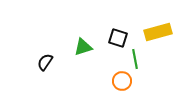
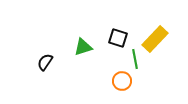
yellow rectangle: moved 3 px left, 7 px down; rotated 32 degrees counterclockwise
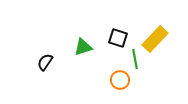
orange circle: moved 2 px left, 1 px up
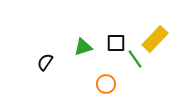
black square: moved 2 px left, 5 px down; rotated 18 degrees counterclockwise
green line: rotated 24 degrees counterclockwise
orange circle: moved 14 px left, 4 px down
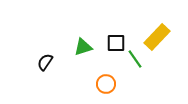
yellow rectangle: moved 2 px right, 2 px up
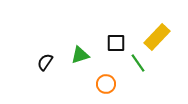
green triangle: moved 3 px left, 8 px down
green line: moved 3 px right, 4 px down
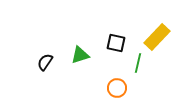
black square: rotated 12 degrees clockwise
green line: rotated 48 degrees clockwise
orange circle: moved 11 px right, 4 px down
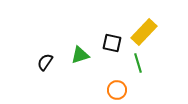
yellow rectangle: moved 13 px left, 5 px up
black square: moved 4 px left
green line: rotated 30 degrees counterclockwise
orange circle: moved 2 px down
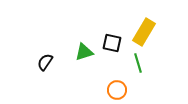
yellow rectangle: rotated 12 degrees counterclockwise
green triangle: moved 4 px right, 3 px up
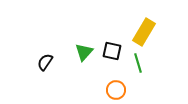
black square: moved 8 px down
green triangle: rotated 30 degrees counterclockwise
orange circle: moved 1 px left
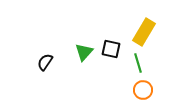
black square: moved 1 px left, 2 px up
orange circle: moved 27 px right
